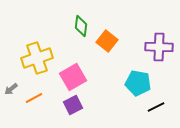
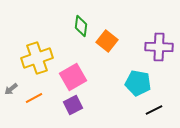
black line: moved 2 px left, 3 px down
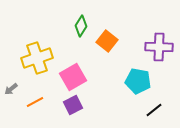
green diamond: rotated 25 degrees clockwise
cyan pentagon: moved 2 px up
orange line: moved 1 px right, 4 px down
black line: rotated 12 degrees counterclockwise
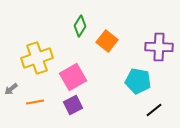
green diamond: moved 1 px left
orange line: rotated 18 degrees clockwise
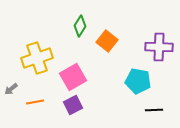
black line: rotated 36 degrees clockwise
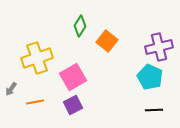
purple cross: rotated 16 degrees counterclockwise
cyan pentagon: moved 12 px right, 4 px up; rotated 15 degrees clockwise
gray arrow: rotated 16 degrees counterclockwise
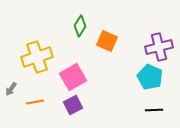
orange square: rotated 15 degrees counterclockwise
yellow cross: moved 1 px up
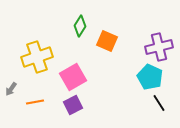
black line: moved 5 px right, 7 px up; rotated 60 degrees clockwise
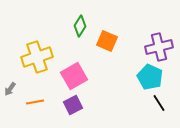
pink square: moved 1 px right, 1 px up
gray arrow: moved 1 px left
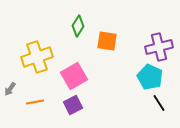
green diamond: moved 2 px left
orange square: rotated 15 degrees counterclockwise
